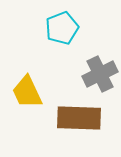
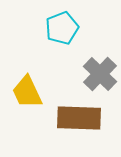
gray cross: rotated 20 degrees counterclockwise
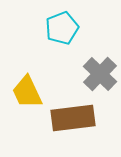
brown rectangle: moved 6 px left; rotated 9 degrees counterclockwise
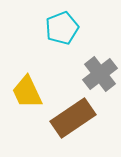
gray cross: rotated 8 degrees clockwise
brown rectangle: rotated 27 degrees counterclockwise
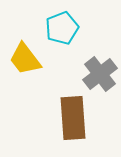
yellow trapezoid: moved 2 px left, 33 px up; rotated 12 degrees counterclockwise
brown rectangle: rotated 60 degrees counterclockwise
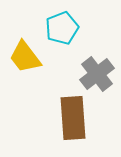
yellow trapezoid: moved 2 px up
gray cross: moved 3 px left
